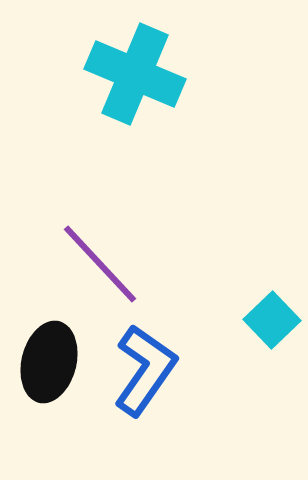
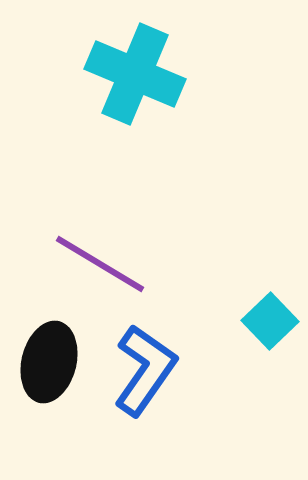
purple line: rotated 16 degrees counterclockwise
cyan square: moved 2 px left, 1 px down
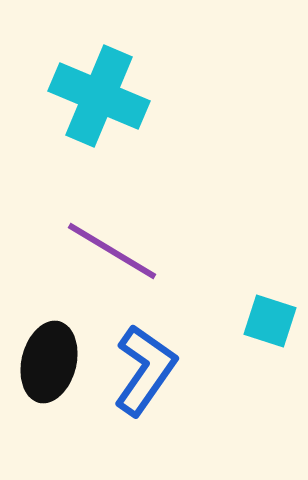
cyan cross: moved 36 px left, 22 px down
purple line: moved 12 px right, 13 px up
cyan square: rotated 28 degrees counterclockwise
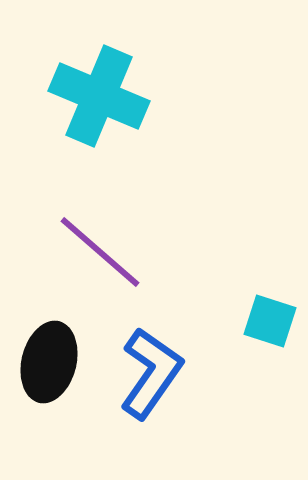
purple line: moved 12 px left, 1 px down; rotated 10 degrees clockwise
blue L-shape: moved 6 px right, 3 px down
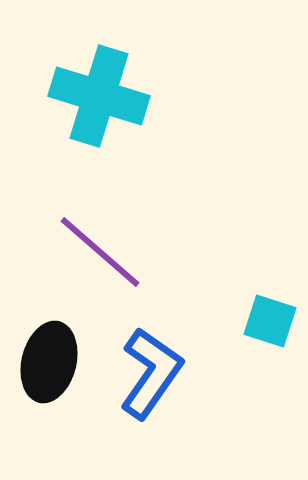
cyan cross: rotated 6 degrees counterclockwise
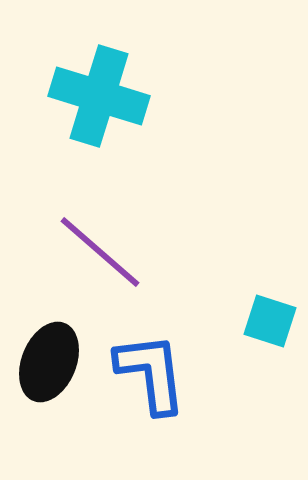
black ellipse: rotated 8 degrees clockwise
blue L-shape: rotated 42 degrees counterclockwise
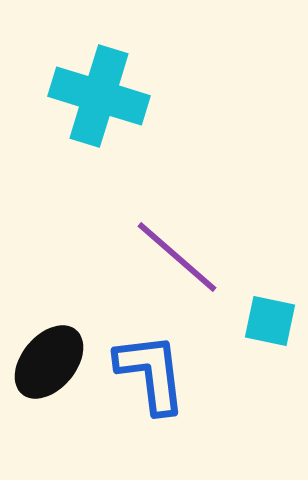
purple line: moved 77 px right, 5 px down
cyan square: rotated 6 degrees counterclockwise
black ellipse: rotated 18 degrees clockwise
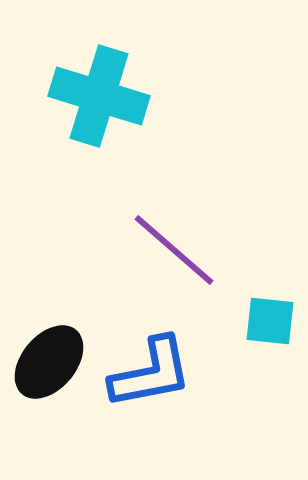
purple line: moved 3 px left, 7 px up
cyan square: rotated 6 degrees counterclockwise
blue L-shape: rotated 86 degrees clockwise
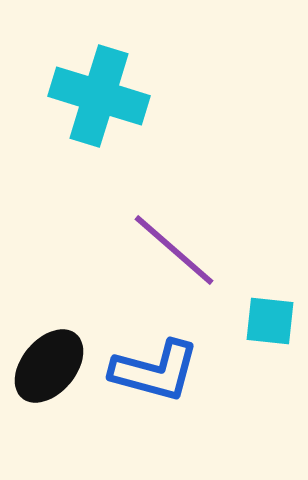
black ellipse: moved 4 px down
blue L-shape: moved 4 px right, 2 px up; rotated 26 degrees clockwise
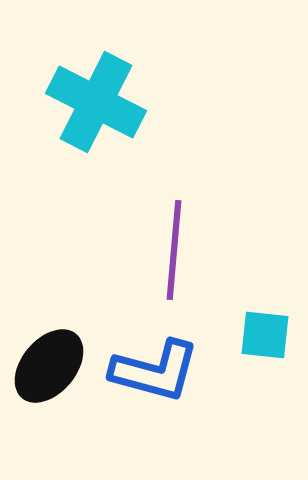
cyan cross: moved 3 px left, 6 px down; rotated 10 degrees clockwise
purple line: rotated 54 degrees clockwise
cyan square: moved 5 px left, 14 px down
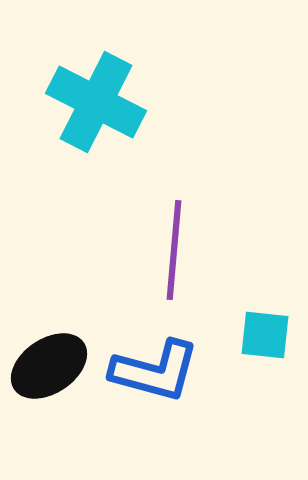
black ellipse: rotated 16 degrees clockwise
